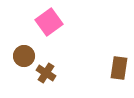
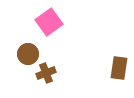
brown circle: moved 4 px right, 2 px up
brown cross: rotated 36 degrees clockwise
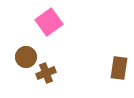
brown circle: moved 2 px left, 3 px down
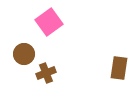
brown circle: moved 2 px left, 3 px up
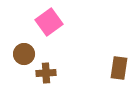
brown cross: rotated 18 degrees clockwise
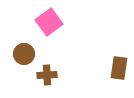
brown cross: moved 1 px right, 2 px down
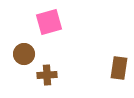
pink square: rotated 20 degrees clockwise
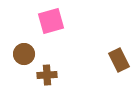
pink square: moved 2 px right, 1 px up
brown rectangle: moved 8 px up; rotated 35 degrees counterclockwise
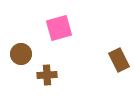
pink square: moved 8 px right, 7 px down
brown circle: moved 3 px left
